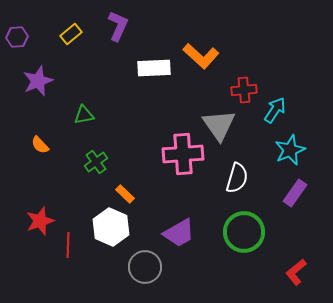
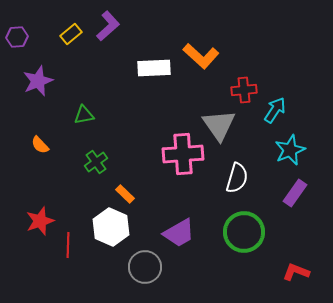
purple L-shape: moved 10 px left; rotated 24 degrees clockwise
red L-shape: rotated 60 degrees clockwise
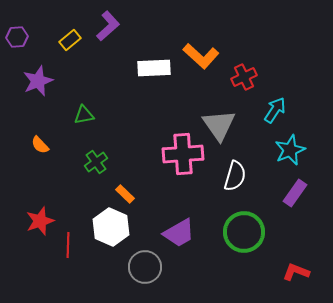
yellow rectangle: moved 1 px left, 6 px down
red cross: moved 13 px up; rotated 20 degrees counterclockwise
white semicircle: moved 2 px left, 2 px up
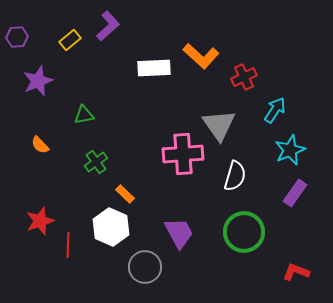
purple trapezoid: rotated 88 degrees counterclockwise
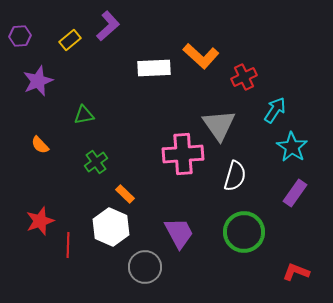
purple hexagon: moved 3 px right, 1 px up
cyan star: moved 2 px right, 3 px up; rotated 16 degrees counterclockwise
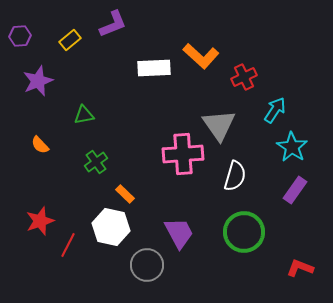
purple L-shape: moved 5 px right, 2 px up; rotated 20 degrees clockwise
purple rectangle: moved 3 px up
white hexagon: rotated 12 degrees counterclockwise
red line: rotated 25 degrees clockwise
gray circle: moved 2 px right, 2 px up
red L-shape: moved 4 px right, 4 px up
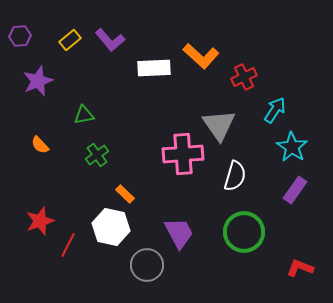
purple L-shape: moved 3 px left, 16 px down; rotated 72 degrees clockwise
green cross: moved 1 px right, 7 px up
